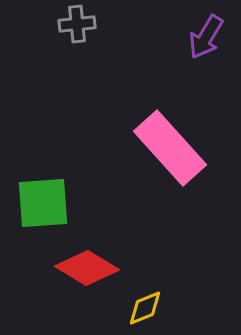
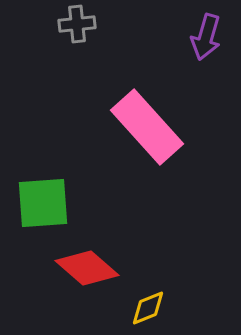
purple arrow: rotated 15 degrees counterclockwise
pink rectangle: moved 23 px left, 21 px up
red diamond: rotated 10 degrees clockwise
yellow diamond: moved 3 px right
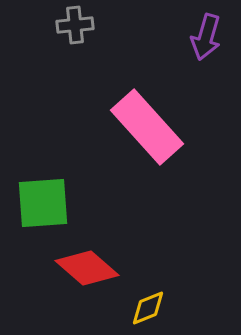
gray cross: moved 2 px left, 1 px down
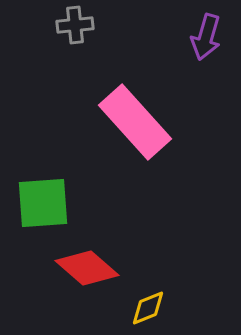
pink rectangle: moved 12 px left, 5 px up
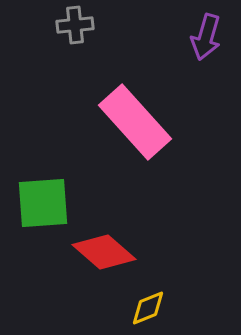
red diamond: moved 17 px right, 16 px up
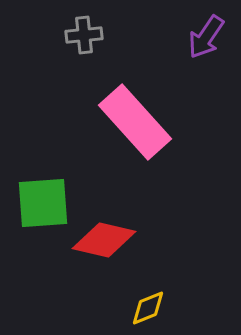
gray cross: moved 9 px right, 10 px down
purple arrow: rotated 18 degrees clockwise
red diamond: moved 12 px up; rotated 28 degrees counterclockwise
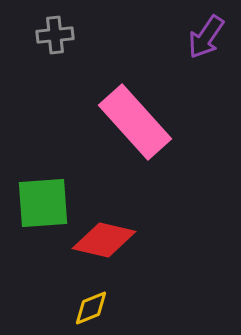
gray cross: moved 29 px left
yellow diamond: moved 57 px left
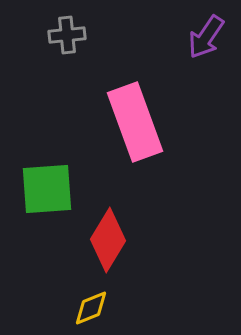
gray cross: moved 12 px right
pink rectangle: rotated 22 degrees clockwise
green square: moved 4 px right, 14 px up
red diamond: moved 4 px right; rotated 72 degrees counterclockwise
